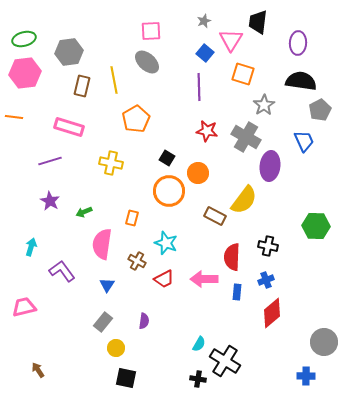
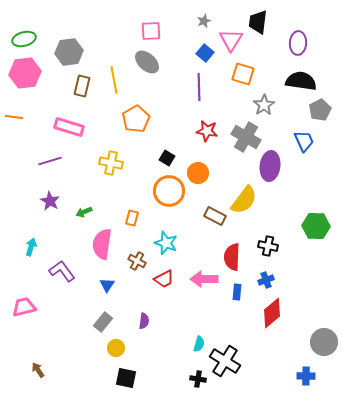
cyan semicircle at (199, 344): rotated 14 degrees counterclockwise
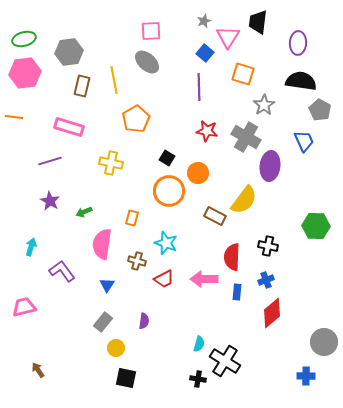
pink triangle at (231, 40): moved 3 px left, 3 px up
gray pentagon at (320, 110): rotated 15 degrees counterclockwise
brown cross at (137, 261): rotated 12 degrees counterclockwise
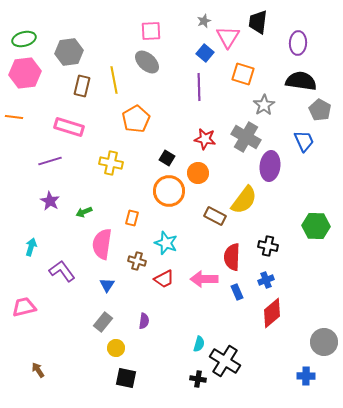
red star at (207, 131): moved 2 px left, 8 px down
blue rectangle at (237, 292): rotated 28 degrees counterclockwise
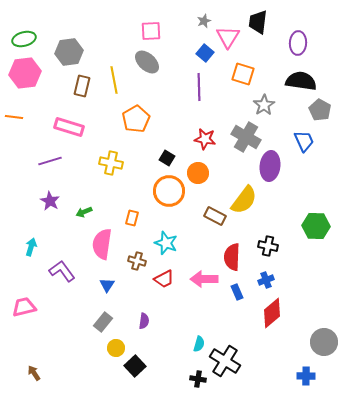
brown arrow at (38, 370): moved 4 px left, 3 px down
black square at (126, 378): moved 9 px right, 12 px up; rotated 35 degrees clockwise
